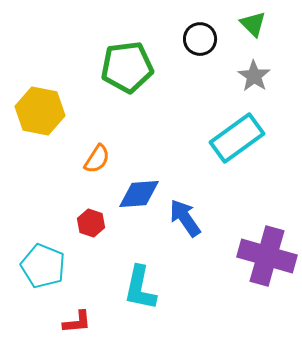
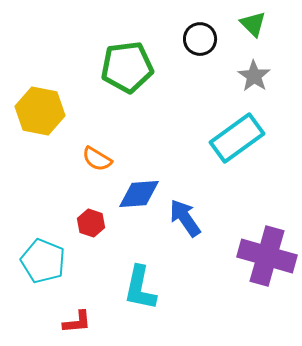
orange semicircle: rotated 88 degrees clockwise
cyan pentagon: moved 5 px up
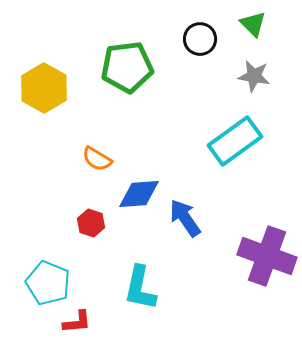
gray star: rotated 24 degrees counterclockwise
yellow hexagon: moved 4 px right, 23 px up; rotated 18 degrees clockwise
cyan rectangle: moved 2 px left, 3 px down
purple cross: rotated 4 degrees clockwise
cyan pentagon: moved 5 px right, 22 px down
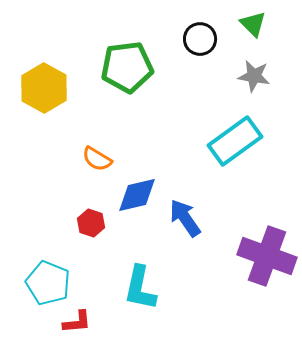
blue diamond: moved 2 px left, 1 px down; rotated 9 degrees counterclockwise
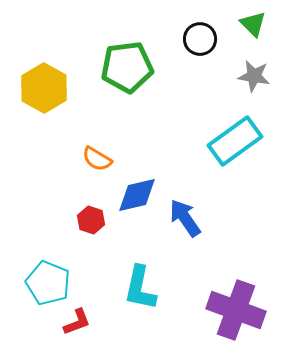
red hexagon: moved 3 px up
purple cross: moved 31 px left, 54 px down
red L-shape: rotated 16 degrees counterclockwise
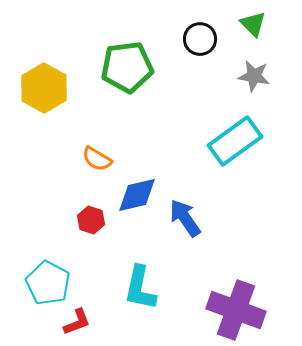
cyan pentagon: rotated 6 degrees clockwise
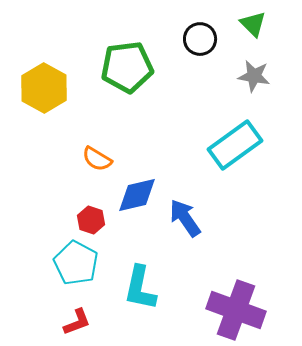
cyan rectangle: moved 4 px down
cyan pentagon: moved 28 px right, 20 px up
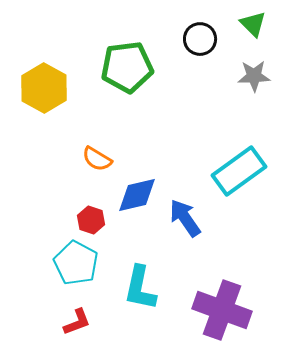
gray star: rotated 12 degrees counterclockwise
cyan rectangle: moved 4 px right, 26 px down
purple cross: moved 14 px left
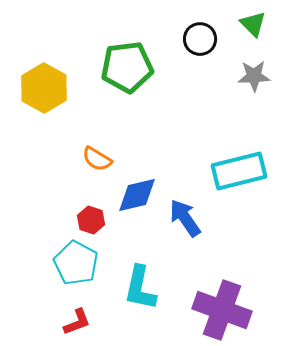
cyan rectangle: rotated 22 degrees clockwise
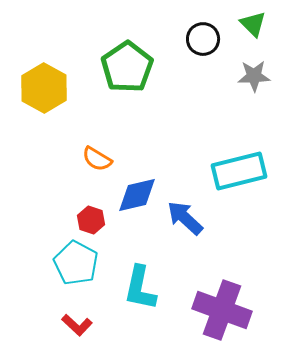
black circle: moved 3 px right
green pentagon: rotated 27 degrees counterclockwise
blue arrow: rotated 12 degrees counterclockwise
red L-shape: moved 3 px down; rotated 64 degrees clockwise
